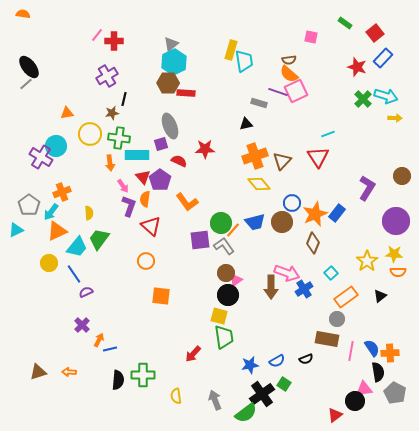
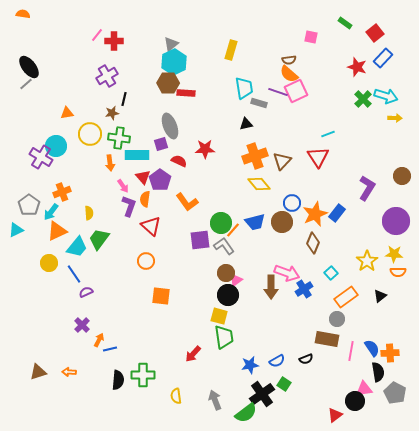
cyan trapezoid at (244, 61): moved 27 px down
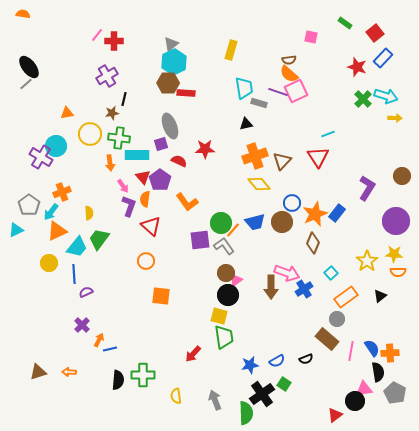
blue line at (74, 274): rotated 30 degrees clockwise
brown rectangle at (327, 339): rotated 30 degrees clockwise
green semicircle at (246, 413): rotated 55 degrees counterclockwise
